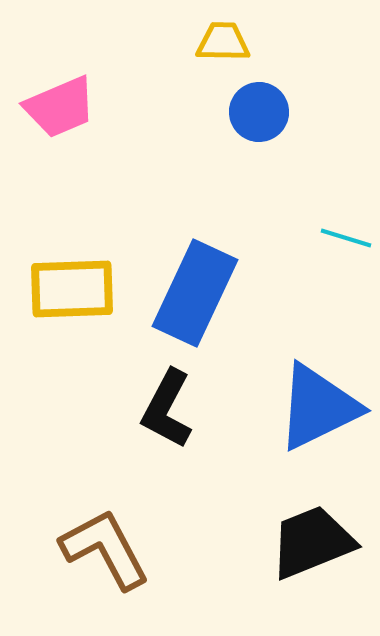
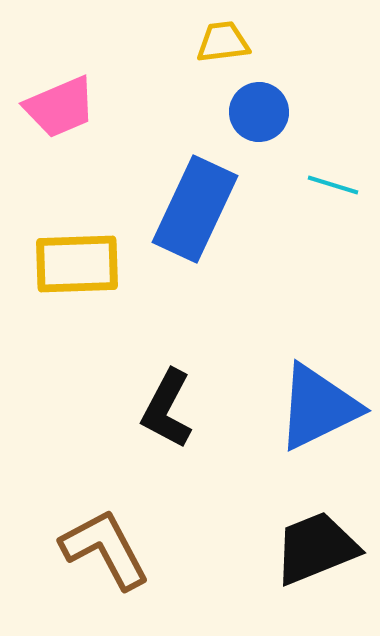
yellow trapezoid: rotated 8 degrees counterclockwise
cyan line: moved 13 px left, 53 px up
yellow rectangle: moved 5 px right, 25 px up
blue rectangle: moved 84 px up
black trapezoid: moved 4 px right, 6 px down
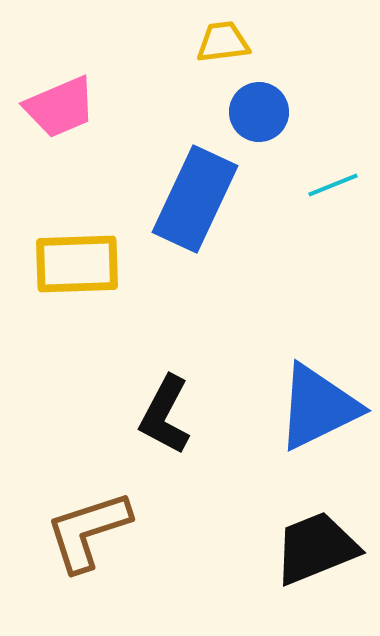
cyan line: rotated 39 degrees counterclockwise
blue rectangle: moved 10 px up
black L-shape: moved 2 px left, 6 px down
brown L-shape: moved 17 px left, 18 px up; rotated 80 degrees counterclockwise
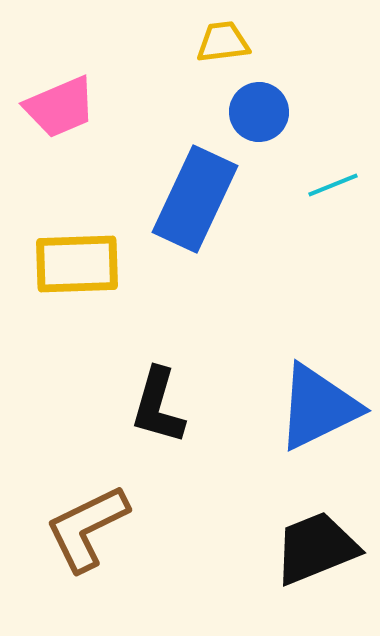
black L-shape: moved 7 px left, 9 px up; rotated 12 degrees counterclockwise
brown L-shape: moved 1 px left, 3 px up; rotated 8 degrees counterclockwise
